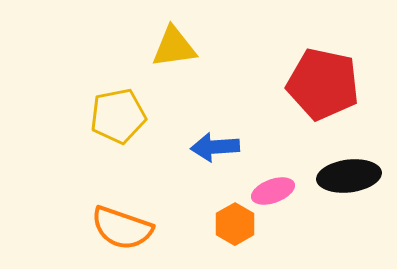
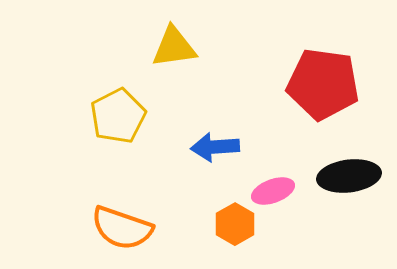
red pentagon: rotated 4 degrees counterclockwise
yellow pentagon: rotated 16 degrees counterclockwise
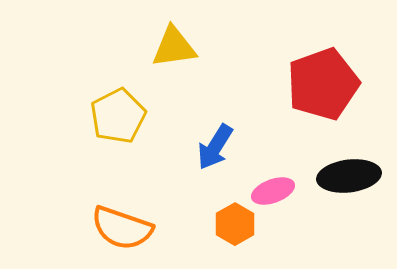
red pentagon: rotated 28 degrees counterclockwise
blue arrow: rotated 54 degrees counterclockwise
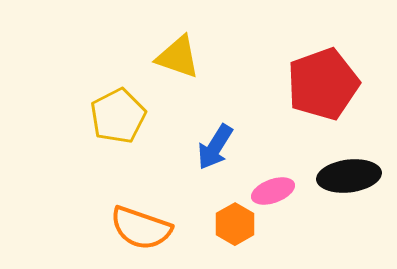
yellow triangle: moved 4 px right, 10 px down; rotated 27 degrees clockwise
orange semicircle: moved 19 px right
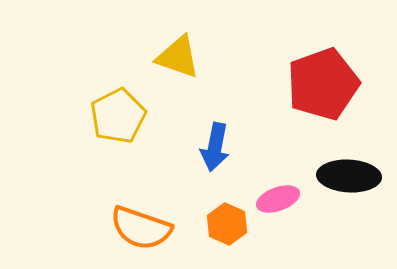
blue arrow: rotated 21 degrees counterclockwise
black ellipse: rotated 10 degrees clockwise
pink ellipse: moved 5 px right, 8 px down
orange hexagon: moved 8 px left; rotated 6 degrees counterclockwise
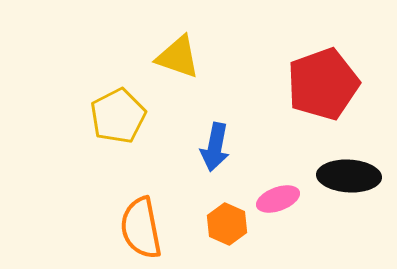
orange semicircle: rotated 60 degrees clockwise
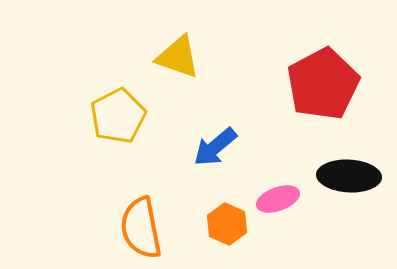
red pentagon: rotated 8 degrees counterclockwise
blue arrow: rotated 39 degrees clockwise
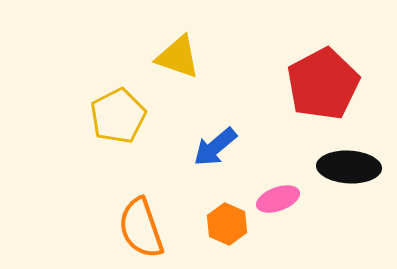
black ellipse: moved 9 px up
orange semicircle: rotated 8 degrees counterclockwise
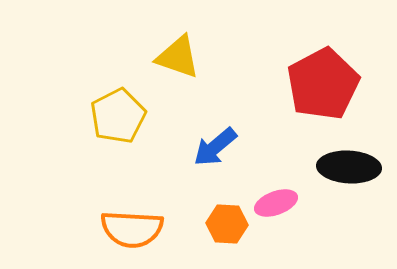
pink ellipse: moved 2 px left, 4 px down
orange hexagon: rotated 21 degrees counterclockwise
orange semicircle: moved 9 px left, 1 px down; rotated 68 degrees counterclockwise
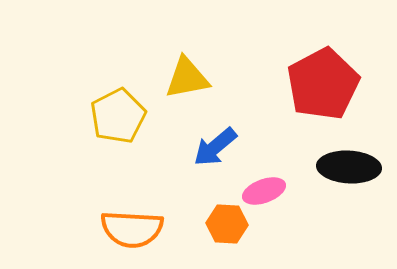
yellow triangle: moved 9 px right, 21 px down; rotated 30 degrees counterclockwise
pink ellipse: moved 12 px left, 12 px up
